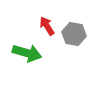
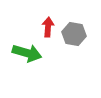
red arrow: moved 1 px right, 1 px down; rotated 36 degrees clockwise
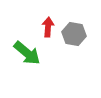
green arrow: rotated 24 degrees clockwise
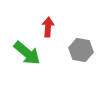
gray hexagon: moved 7 px right, 16 px down
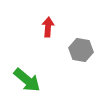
green arrow: moved 27 px down
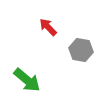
red arrow: rotated 48 degrees counterclockwise
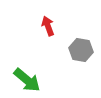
red arrow: moved 1 px up; rotated 24 degrees clockwise
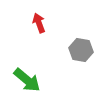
red arrow: moved 9 px left, 3 px up
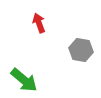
green arrow: moved 3 px left
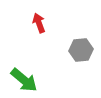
gray hexagon: rotated 15 degrees counterclockwise
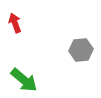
red arrow: moved 24 px left
